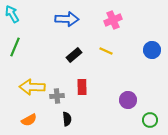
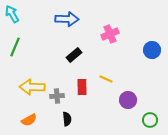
pink cross: moved 3 px left, 14 px down
yellow line: moved 28 px down
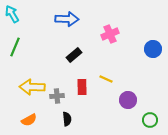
blue circle: moved 1 px right, 1 px up
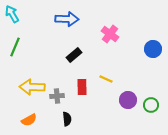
pink cross: rotated 30 degrees counterclockwise
green circle: moved 1 px right, 15 px up
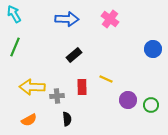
cyan arrow: moved 2 px right
pink cross: moved 15 px up
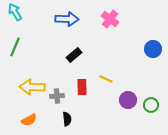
cyan arrow: moved 1 px right, 2 px up
